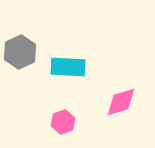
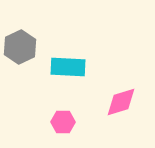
gray hexagon: moved 5 px up
pink hexagon: rotated 20 degrees clockwise
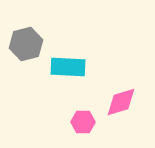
gray hexagon: moved 6 px right, 3 px up; rotated 12 degrees clockwise
pink hexagon: moved 20 px right
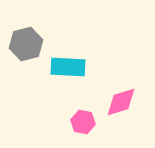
pink hexagon: rotated 10 degrees clockwise
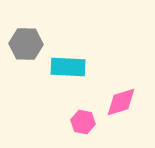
gray hexagon: rotated 16 degrees clockwise
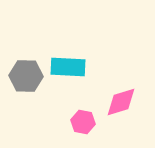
gray hexagon: moved 32 px down
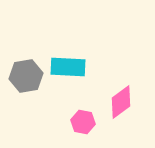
gray hexagon: rotated 12 degrees counterclockwise
pink diamond: rotated 20 degrees counterclockwise
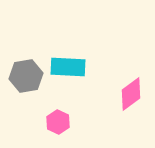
pink diamond: moved 10 px right, 8 px up
pink hexagon: moved 25 px left; rotated 15 degrees clockwise
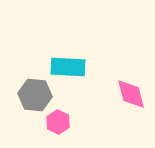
gray hexagon: moved 9 px right, 19 px down; rotated 16 degrees clockwise
pink diamond: rotated 68 degrees counterclockwise
